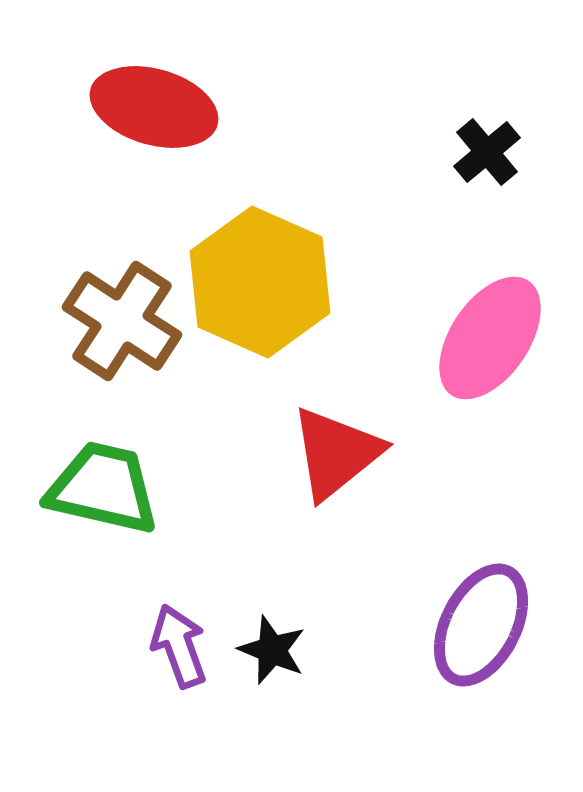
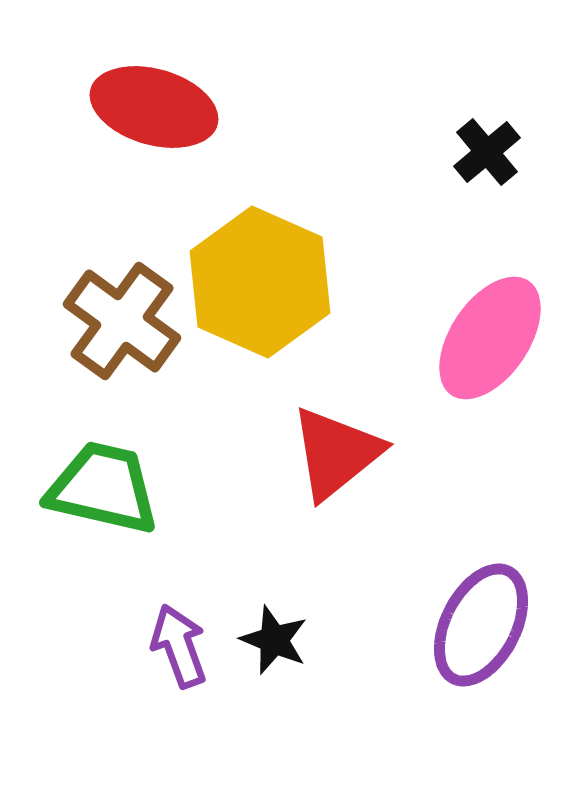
brown cross: rotated 3 degrees clockwise
black star: moved 2 px right, 10 px up
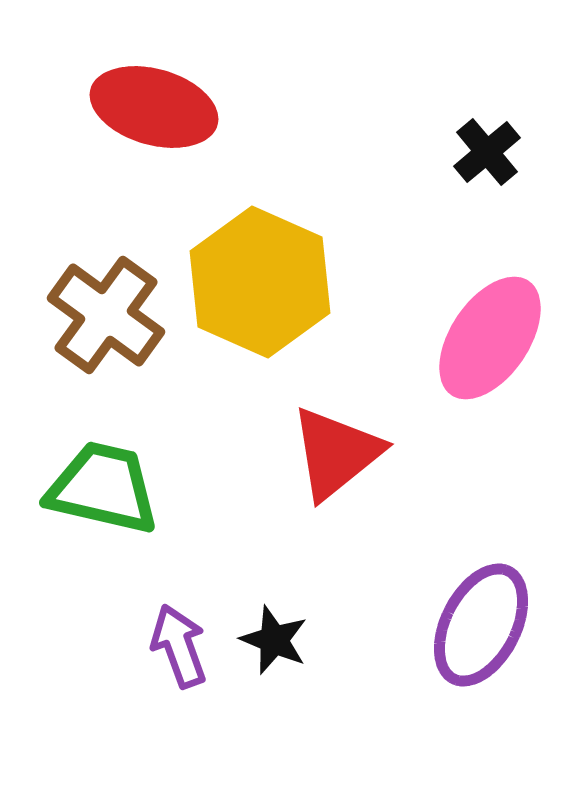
brown cross: moved 16 px left, 6 px up
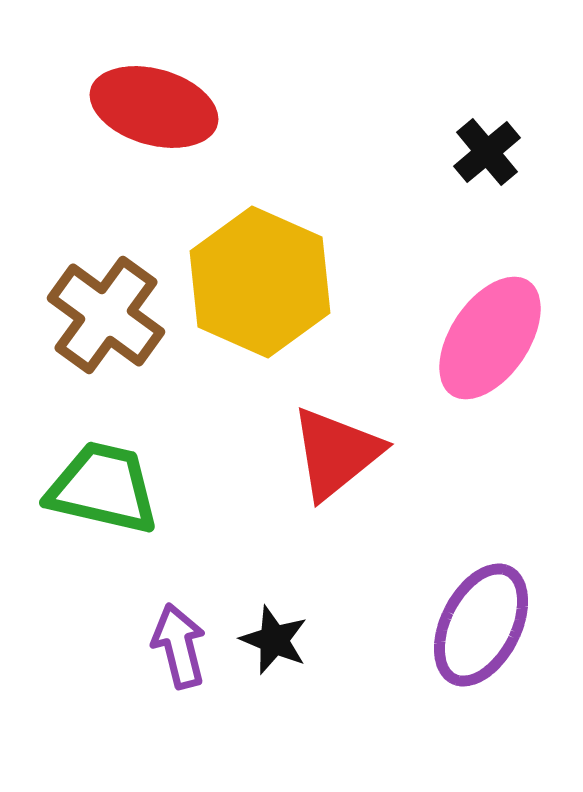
purple arrow: rotated 6 degrees clockwise
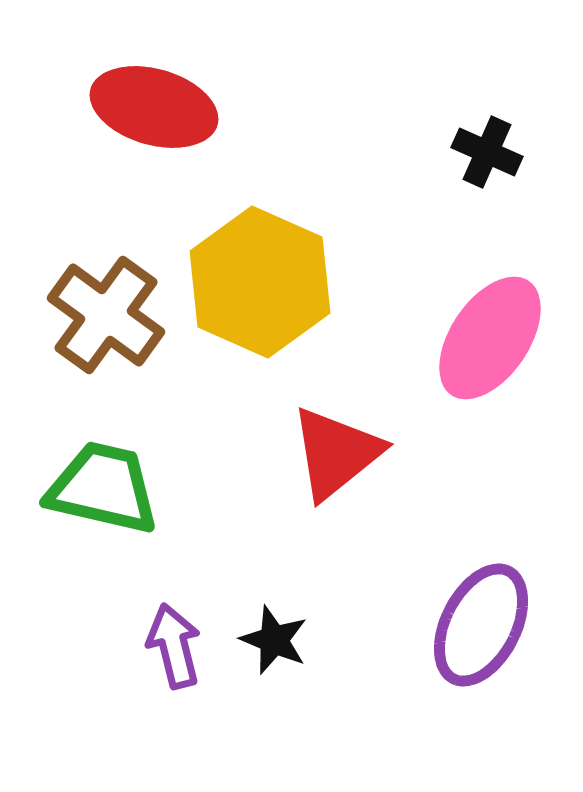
black cross: rotated 26 degrees counterclockwise
purple arrow: moved 5 px left
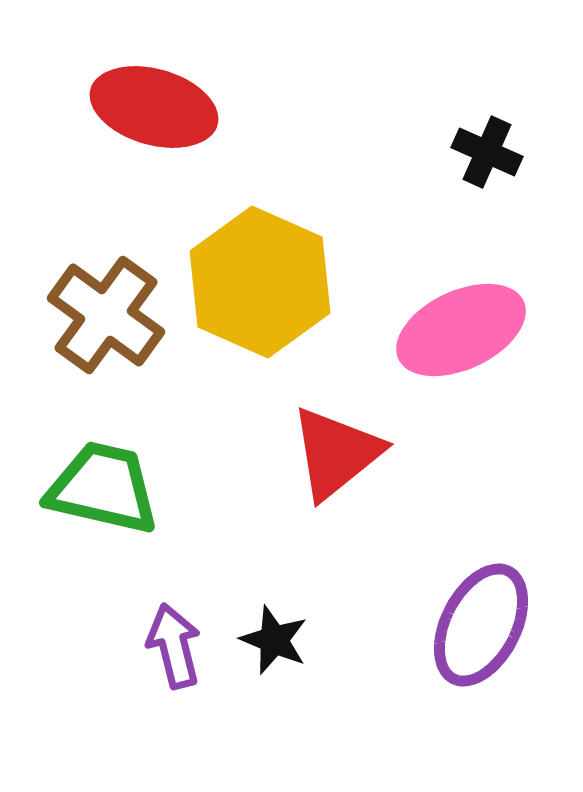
pink ellipse: moved 29 px left, 8 px up; rotated 31 degrees clockwise
